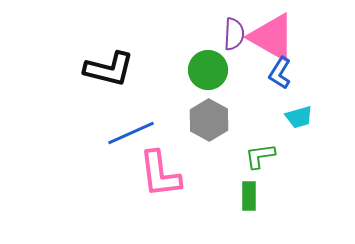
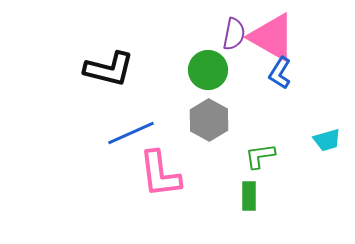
purple semicircle: rotated 8 degrees clockwise
cyan trapezoid: moved 28 px right, 23 px down
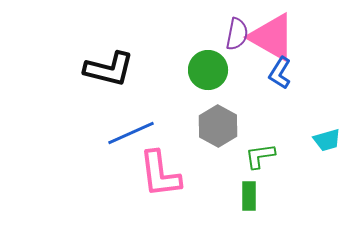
purple semicircle: moved 3 px right
gray hexagon: moved 9 px right, 6 px down
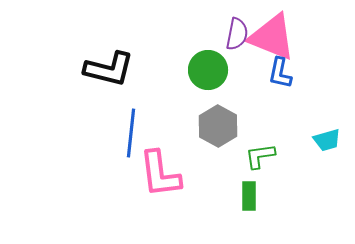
pink triangle: rotated 8 degrees counterclockwise
blue L-shape: rotated 20 degrees counterclockwise
blue line: rotated 60 degrees counterclockwise
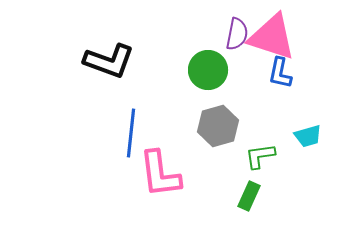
pink triangle: rotated 4 degrees counterclockwise
black L-shape: moved 8 px up; rotated 6 degrees clockwise
gray hexagon: rotated 15 degrees clockwise
cyan trapezoid: moved 19 px left, 4 px up
green rectangle: rotated 24 degrees clockwise
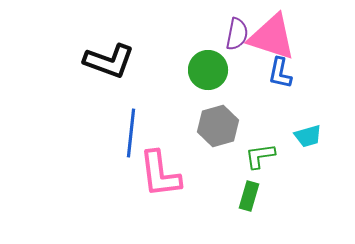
green rectangle: rotated 8 degrees counterclockwise
